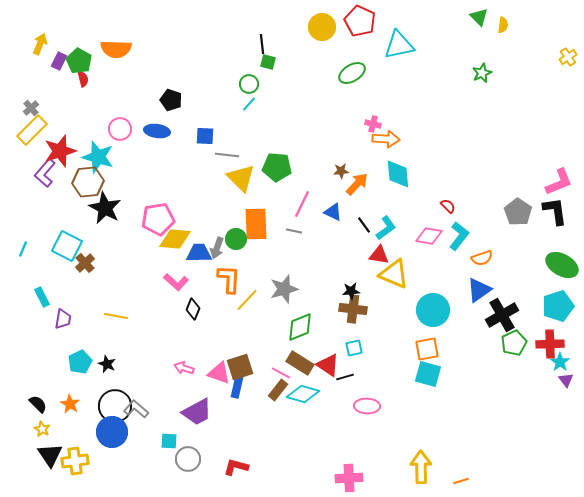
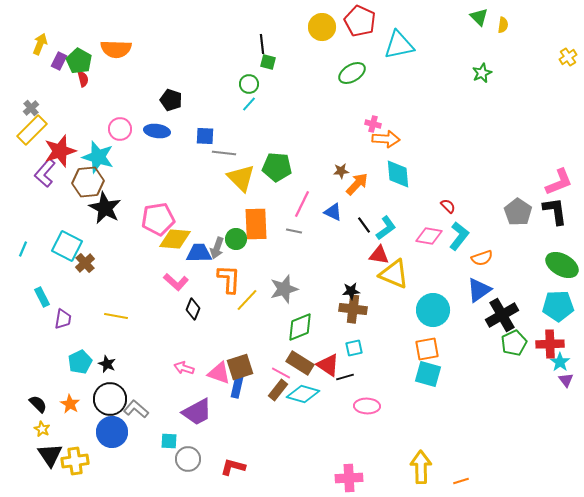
gray line at (227, 155): moved 3 px left, 2 px up
cyan pentagon at (558, 306): rotated 16 degrees clockwise
black circle at (115, 406): moved 5 px left, 7 px up
red L-shape at (236, 467): moved 3 px left
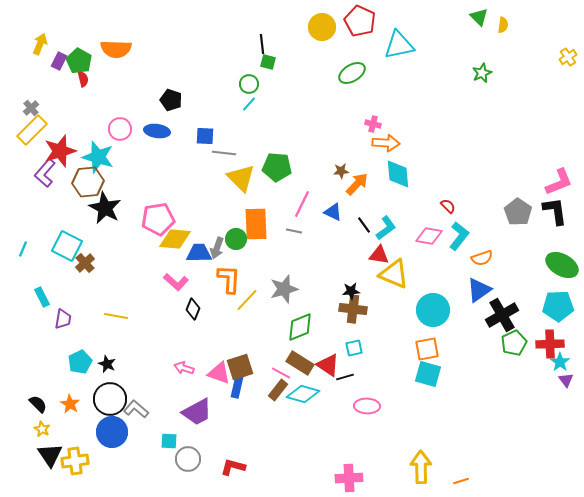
orange arrow at (386, 139): moved 4 px down
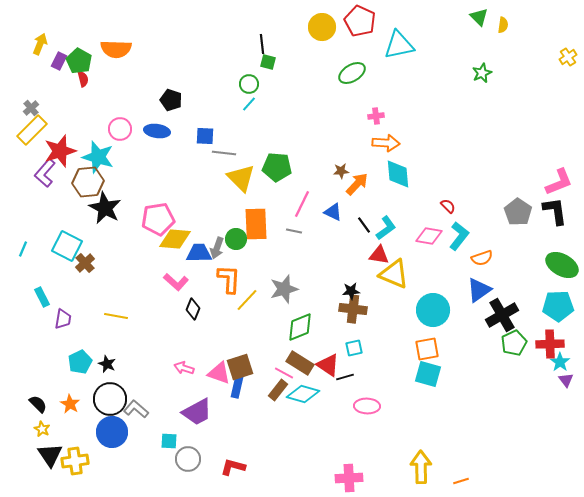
pink cross at (373, 124): moved 3 px right, 8 px up; rotated 21 degrees counterclockwise
pink line at (281, 373): moved 3 px right
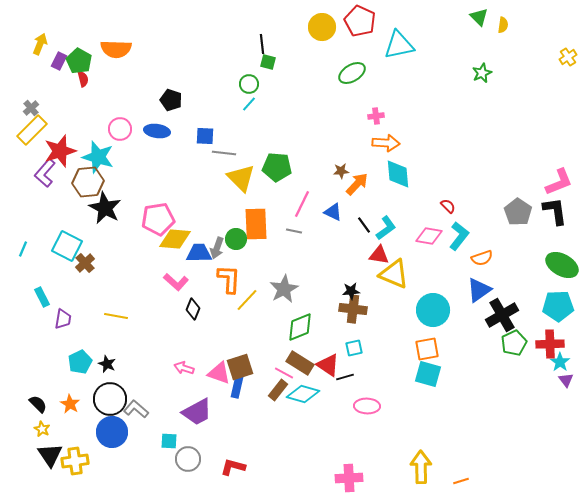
gray star at (284, 289): rotated 12 degrees counterclockwise
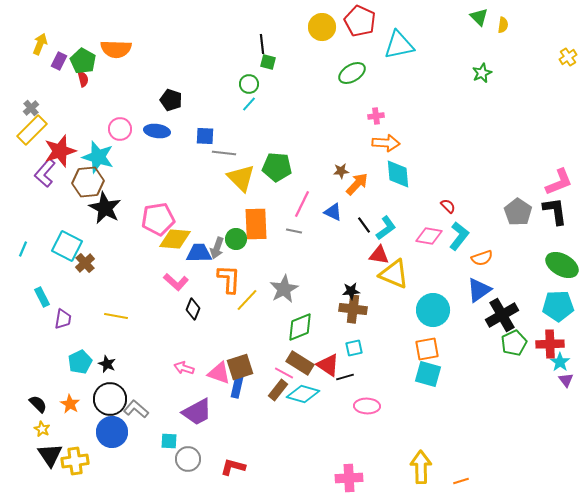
green pentagon at (79, 61): moved 4 px right
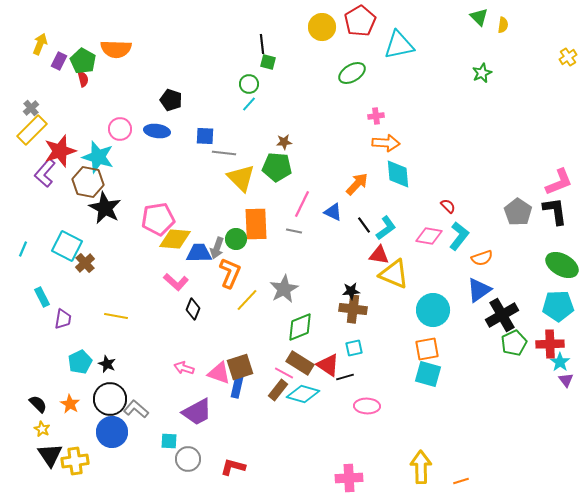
red pentagon at (360, 21): rotated 16 degrees clockwise
brown star at (341, 171): moved 57 px left, 29 px up
brown hexagon at (88, 182): rotated 16 degrees clockwise
orange L-shape at (229, 279): moved 1 px right, 6 px up; rotated 20 degrees clockwise
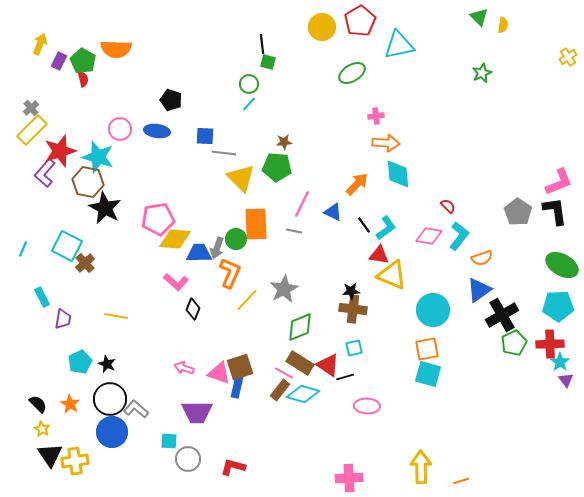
yellow triangle at (394, 274): moved 2 px left, 1 px down
brown rectangle at (278, 390): moved 2 px right
purple trapezoid at (197, 412): rotated 28 degrees clockwise
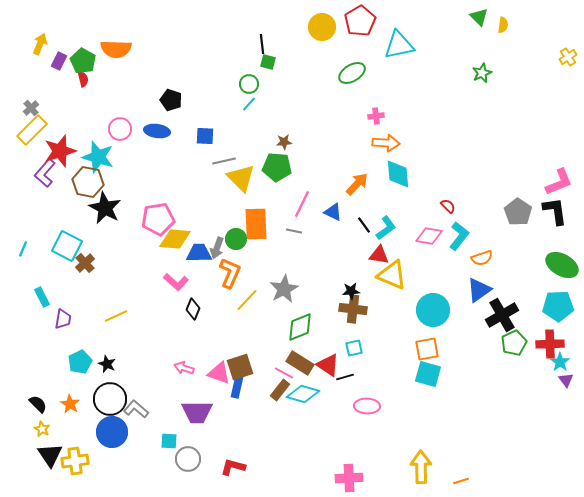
gray line at (224, 153): moved 8 px down; rotated 20 degrees counterclockwise
yellow line at (116, 316): rotated 35 degrees counterclockwise
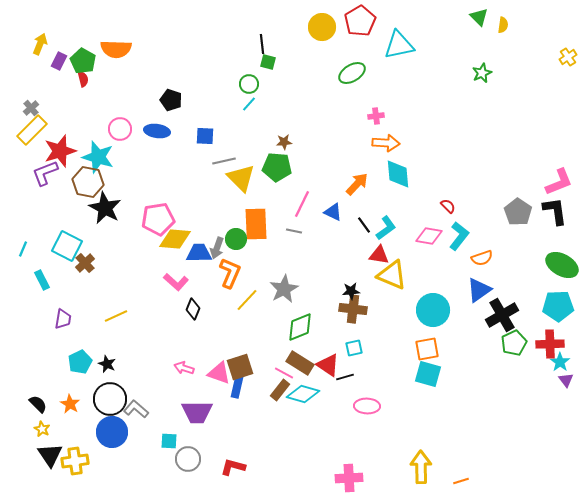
purple L-shape at (45, 173): rotated 28 degrees clockwise
cyan rectangle at (42, 297): moved 17 px up
